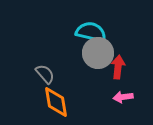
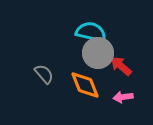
red arrow: moved 3 px right, 1 px up; rotated 55 degrees counterclockwise
gray semicircle: moved 1 px left
orange diamond: moved 29 px right, 17 px up; rotated 12 degrees counterclockwise
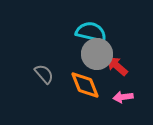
gray circle: moved 1 px left, 1 px down
red arrow: moved 4 px left
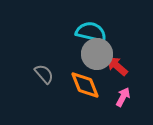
pink arrow: rotated 126 degrees clockwise
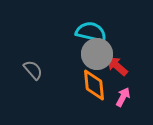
gray semicircle: moved 11 px left, 4 px up
orange diamond: moved 9 px right; rotated 16 degrees clockwise
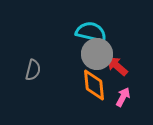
gray semicircle: rotated 55 degrees clockwise
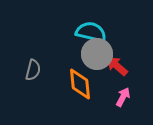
orange diamond: moved 14 px left, 1 px up
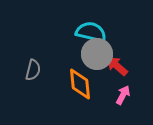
pink arrow: moved 2 px up
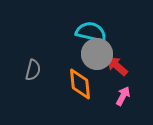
pink arrow: moved 1 px down
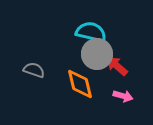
gray semicircle: moved 1 px right; rotated 85 degrees counterclockwise
orange diamond: rotated 8 degrees counterclockwise
pink arrow: rotated 78 degrees clockwise
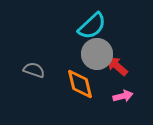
cyan semicircle: moved 1 px right, 6 px up; rotated 124 degrees clockwise
pink arrow: rotated 30 degrees counterclockwise
